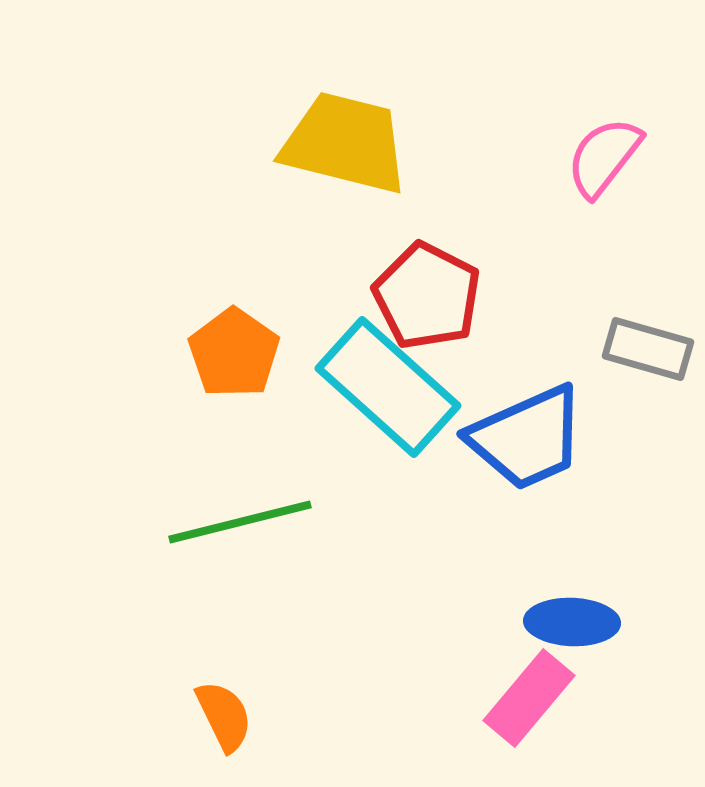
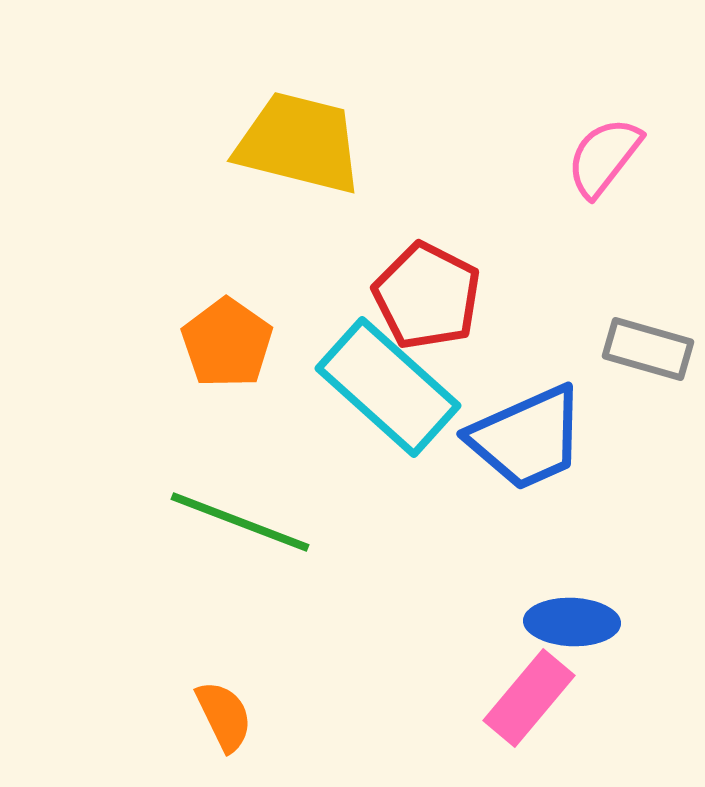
yellow trapezoid: moved 46 px left
orange pentagon: moved 7 px left, 10 px up
green line: rotated 35 degrees clockwise
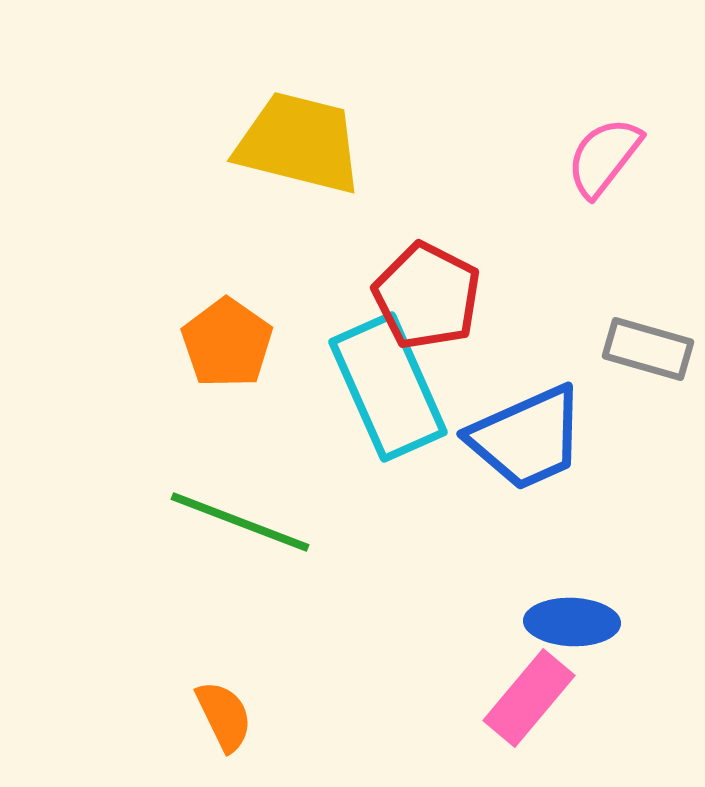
cyan rectangle: rotated 24 degrees clockwise
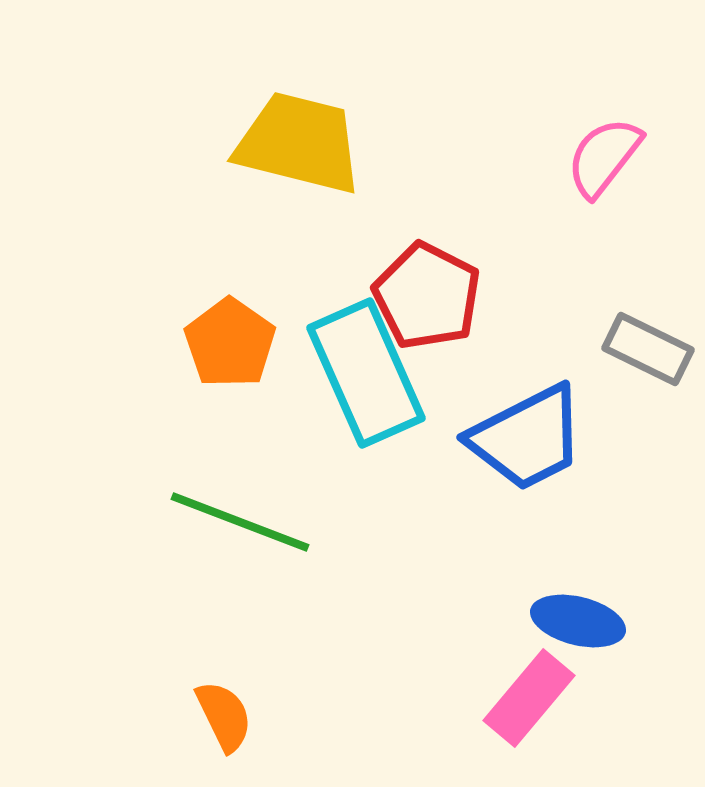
orange pentagon: moved 3 px right
gray rectangle: rotated 10 degrees clockwise
cyan rectangle: moved 22 px left, 14 px up
blue trapezoid: rotated 3 degrees counterclockwise
blue ellipse: moved 6 px right, 1 px up; rotated 12 degrees clockwise
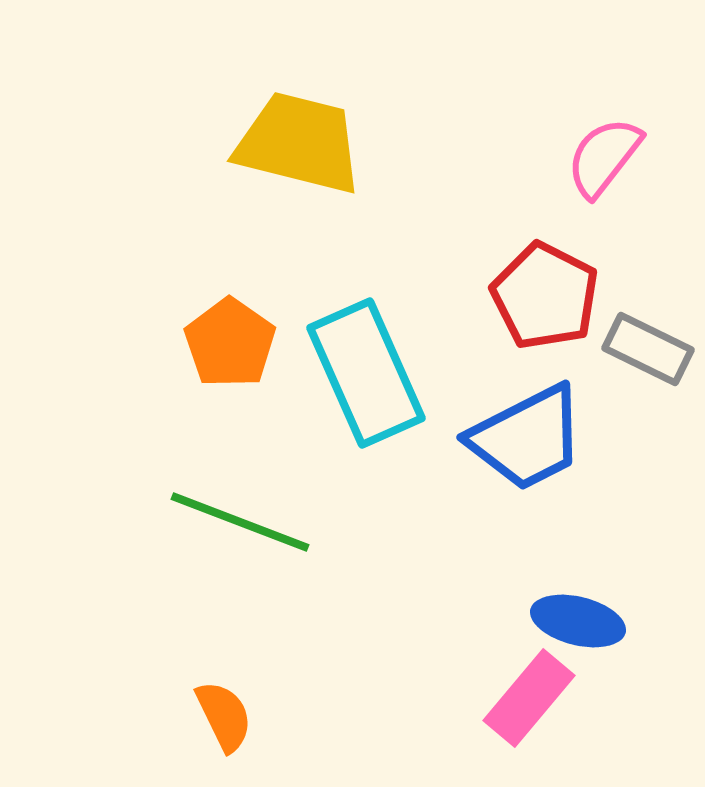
red pentagon: moved 118 px right
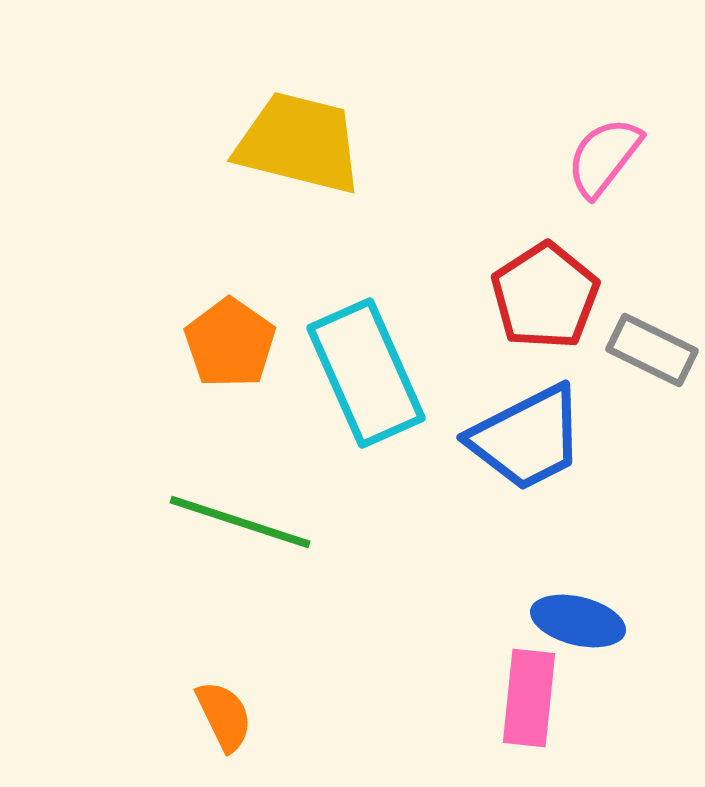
red pentagon: rotated 12 degrees clockwise
gray rectangle: moved 4 px right, 1 px down
green line: rotated 3 degrees counterclockwise
pink rectangle: rotated 34 degrees counterclockwise
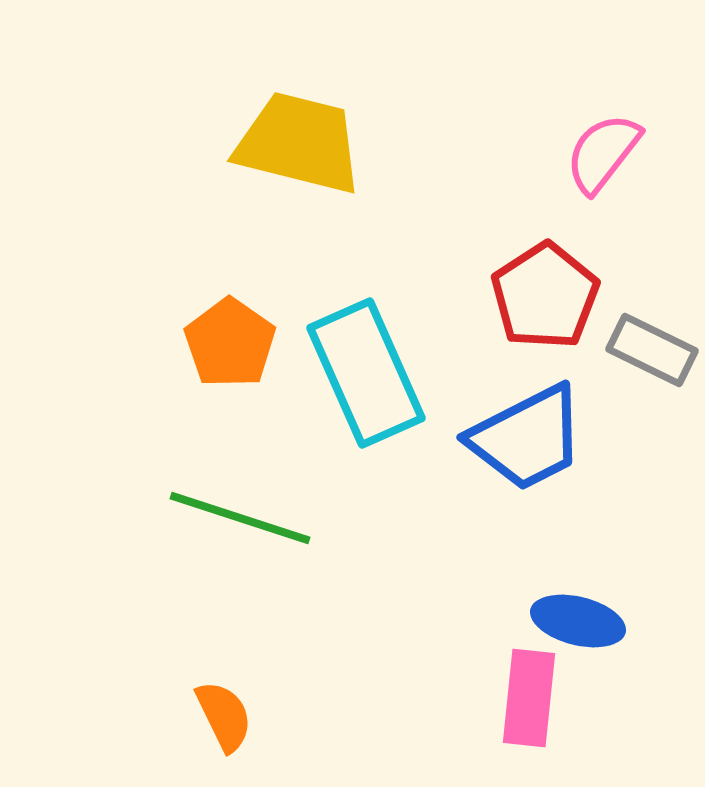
pink semicircle: moved 1 px left, 4 px up
green line: moved 4 px up
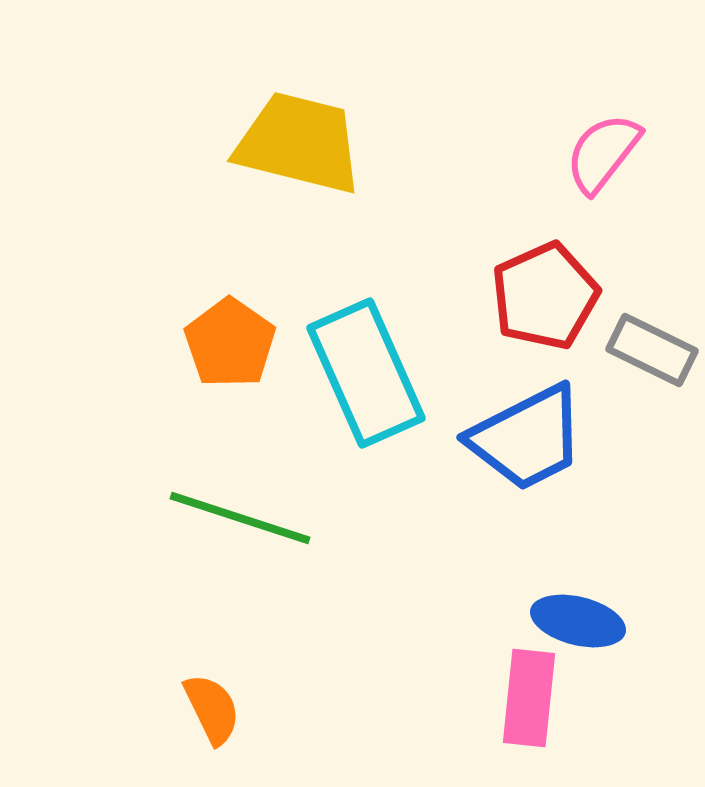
red pentagon: rotated 9 degrees clockwise
orange semicircle: moved 12 px left, 7 px up
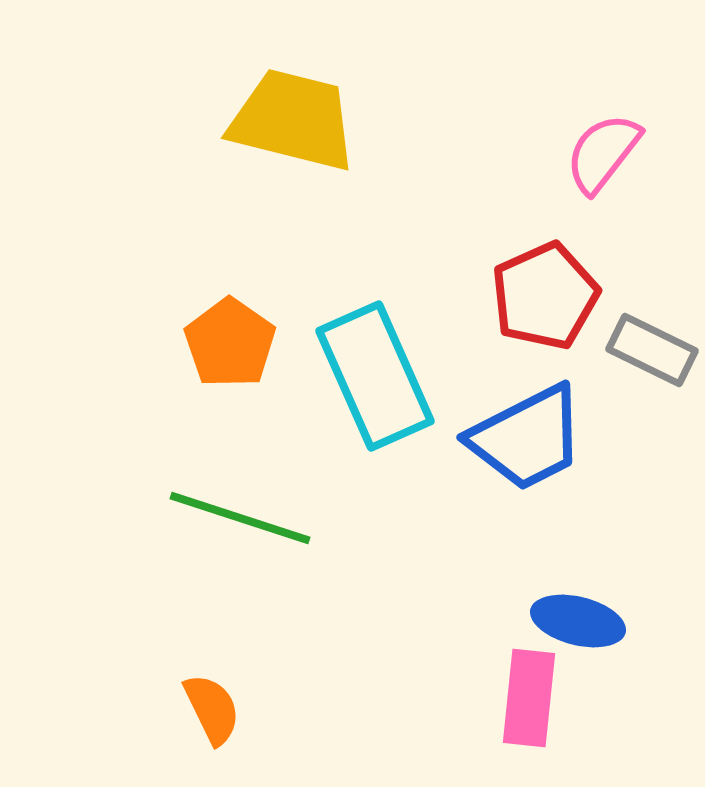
yellow trapezoid: moved 6 px left, 23 px up
cyan rectangle: moved 9 px right, 3 px down
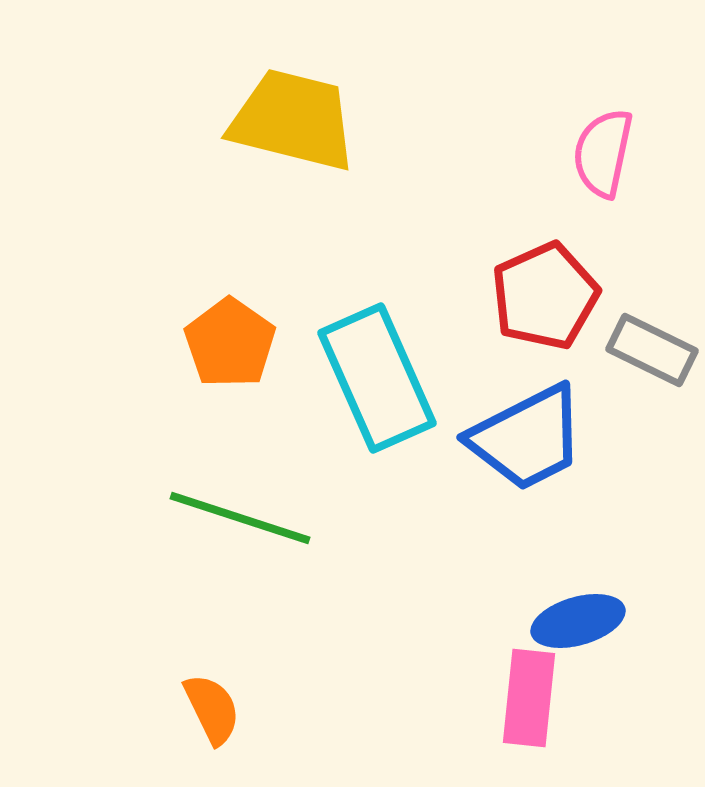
pink semicircle: rotated 26 degrees counterclockwise
cyan rectangle: moved 2 px right, 2 px down
blue ellipse: rotated 30 degrees counterclockwise
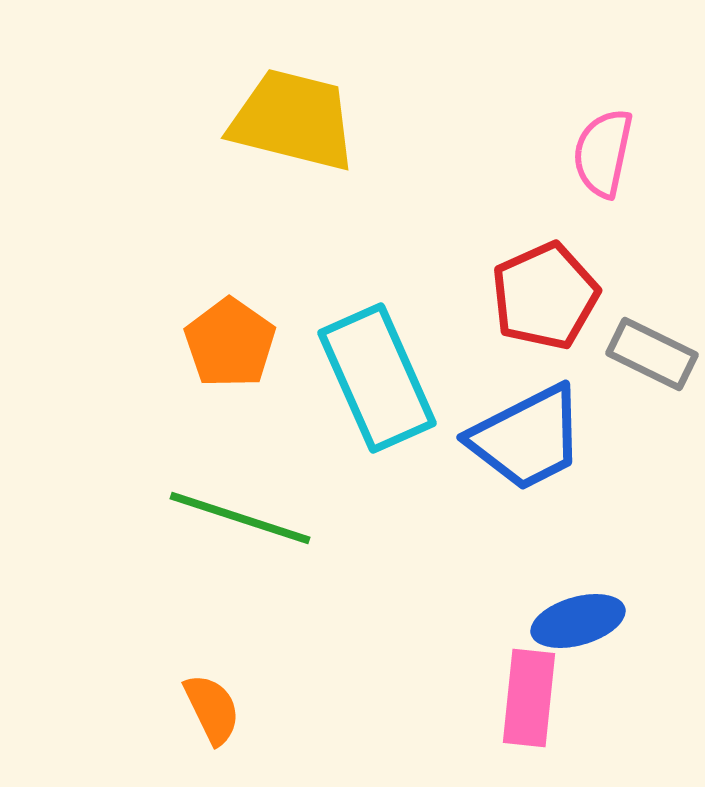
gray rectangle: moved 4 px down
